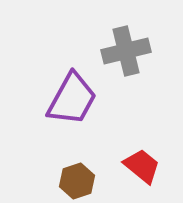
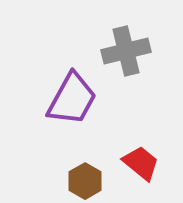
red trapezoid: moved 1 px left, 3 px up
brown hexagon: moved 8 px right; rotated 12 degrees counterclockwise
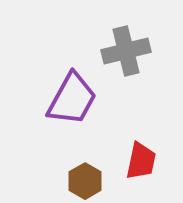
red trapezoid: moved 2 px up; rotated 63 degrees clockwise
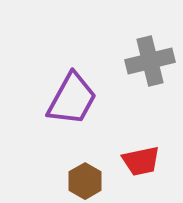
gray cross: moved 24 px right, 10 px down
red trapezoid: rotated 66 degrees clockwise
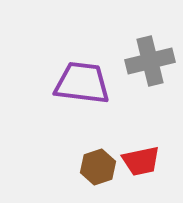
purple trapezoid: moved 10 px right, 16 px up; rotated 112 degrees counterclockwise
brown hexagon: moved 13 px right, 14 px up; rotated 12 degrees clockwise
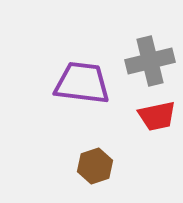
red trapezoid: moved 16 px right, 45 px up
brown hexagon: moved 3 px left, 1 px up
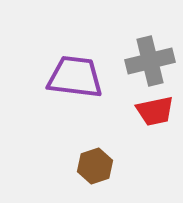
purple trapezoid: moved 7 px left, 6 px up
red trapezoid: moved 2 px left, 5 px up
